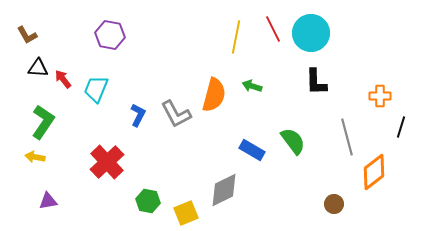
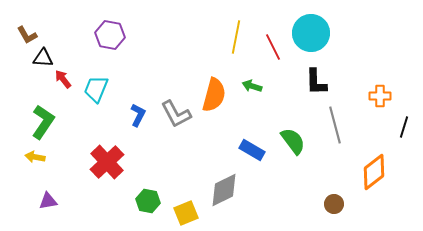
red line: moved 18 px down
black triangle: moved 5 px right, 10 px up
black line: moved 3 px right
gray line: moved 12 px left, 12 px up
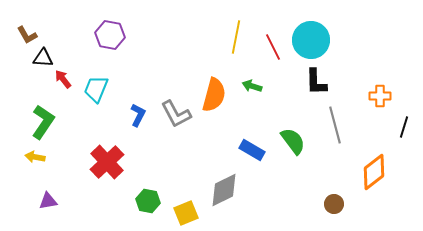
cyan circle: moved 7 px down
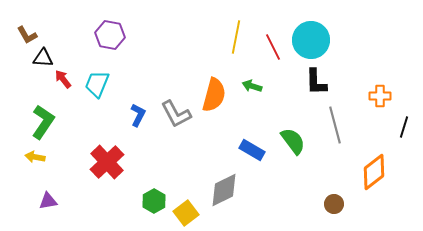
cyan trapezoid: moved 1 px right, 5 px up
green hexagon: moved 6 px right; rotated 20 degrees clockwise
yellow square: rotated 15 degrees counterclockwise
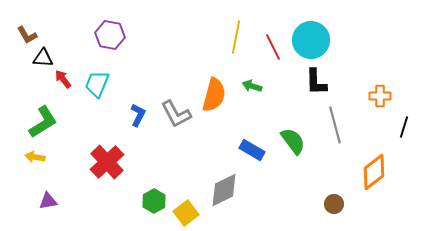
green L-shape: rotated 24 degrees clockwise
